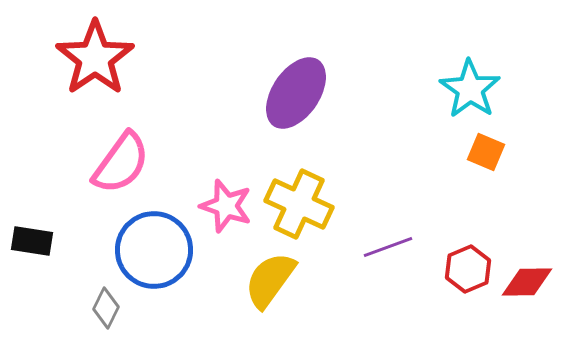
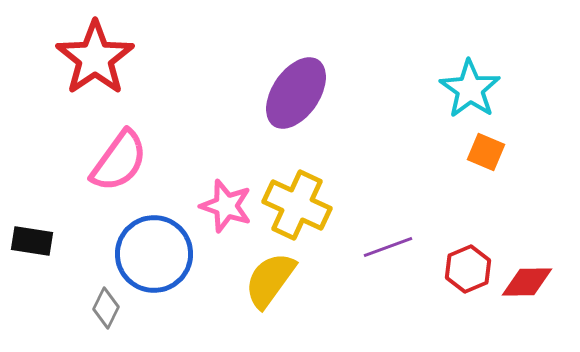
pink semicircle: moved 2 px left, 2 px up
yellow cross: moved 2 px left, 1 px down
blue circle: moved 4 px down
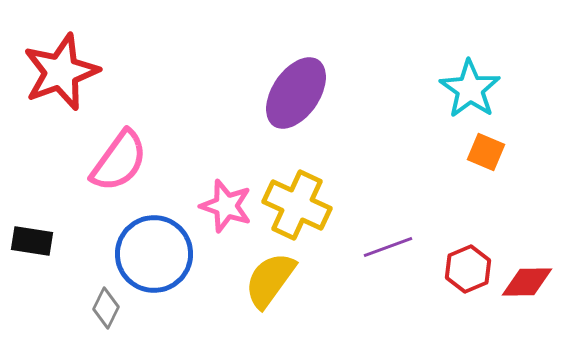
red star: moved 34 px left, 14 px down; rotated 14 degrees clockwise
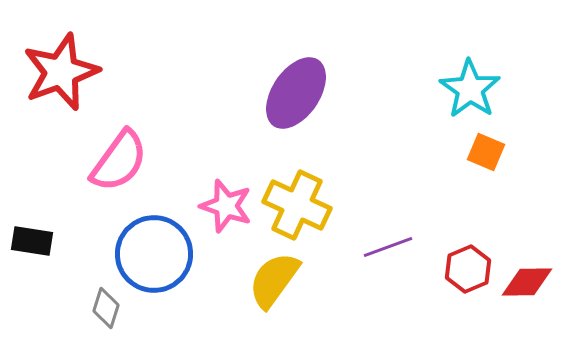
yellow semicircle: moved 4 px right
gray diamond: rotated 9 degrees counterclockwise
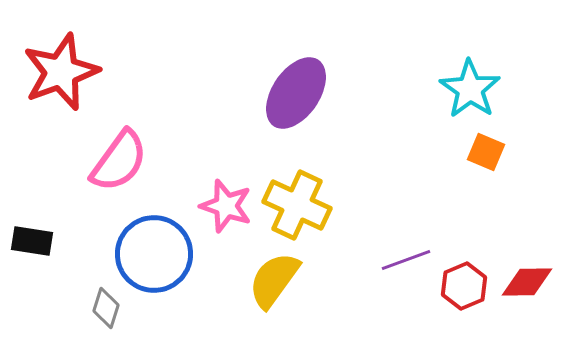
purple line: moved 18 px right, 13 px down
red hexagon: moved 4 px left, 17 px down
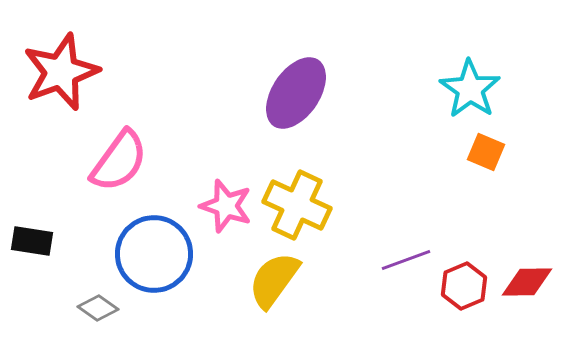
gray diamond: moved 8 px left; rotated 72 degrees counterclockwise
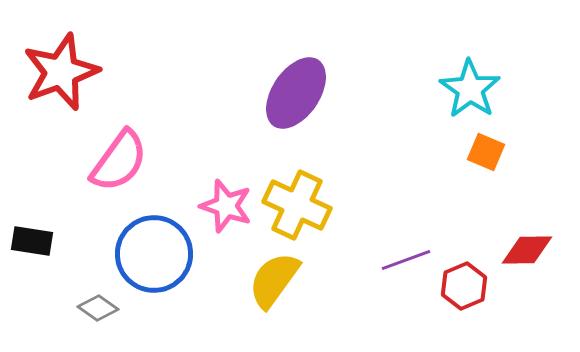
red diamond: moved 32 px up
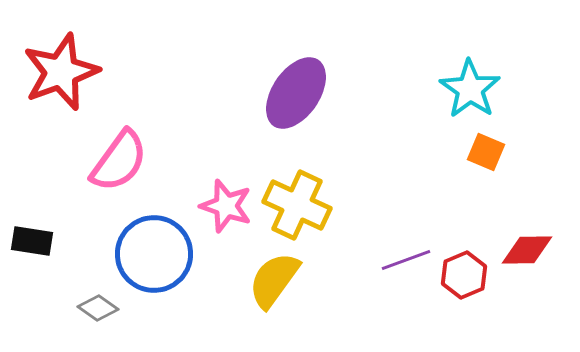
red hexagon: moved 11 px up
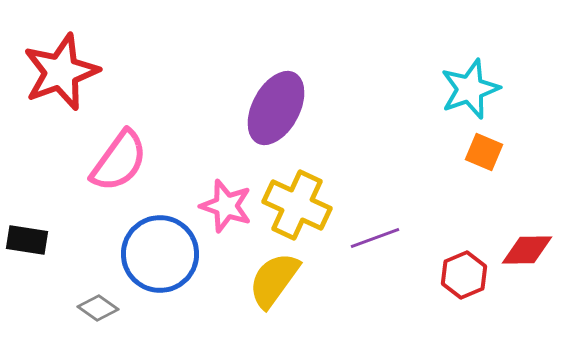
cyan star: rotated 18 degrees clockwise
purple ellipse: moved 20 px left, 15 px down; rotated 6 degrees counterclockwise
orange square: moved 2 px left
black rectangle: moved 5 px left, 1 px up
blue circle: moved 6 px right
purple line: moved 31 px left, 22 px up
